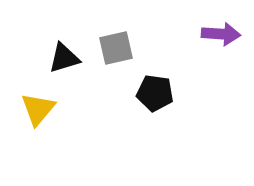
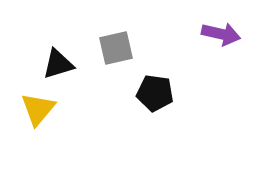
purple arrow: rotated 9 degrees clockwise
black triangle: moved 6 px left, 6 px down
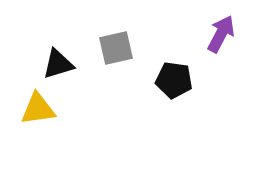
purple arrow: rotated 75 degrees counterclockwise
black pentagon: moved 19 px right, 13 px up
yellow triangle: rotated 42 degrees clockwise
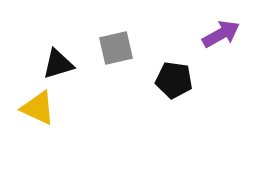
purple arrow: rotated 33 degrees clockwise
yellow triangle: moved 1 px up; rotated 33 degrees clockwise
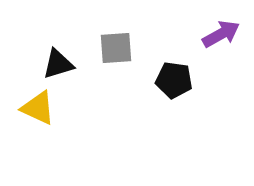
gray square: rotated 9 degrees clockwise
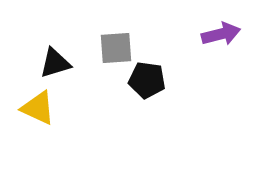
purple arrow: rotated 15 degrees clockwise
black triangle: moved 3 px left, 1 px up
black pentagon: moved 27 px left
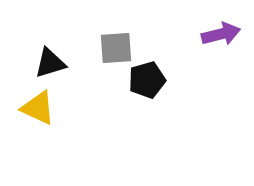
black triangle: moved 5 px left
black pentagon: rotated 24 degrees counterclockwise
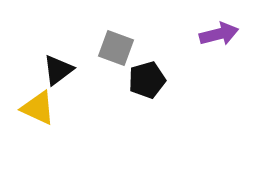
purple arrow: moved 2 px left
gray square: rotated 24 degrees clockwise
black triangle: moved 8 px right, 7 px down; rotated 20 degrees counterclockwise
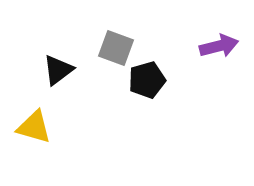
purple arrow: moved 12 px down
yellow triangle: moved 4 px left, 19 px down; rotated 9 degrees counterclockwise
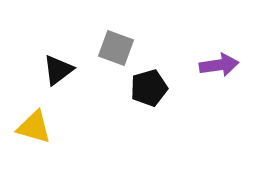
purple arrow: moved 19 px down; rotated 6 degrees clockwise
black pentagon: moved 2 px right, 8 px down
